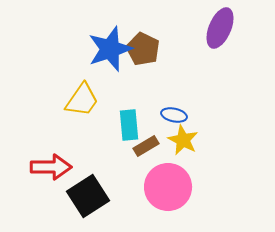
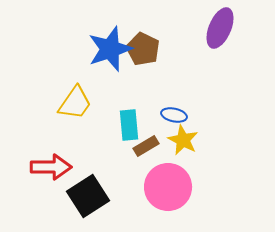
yellow trapezoid: moved 7 px left, 3 px down
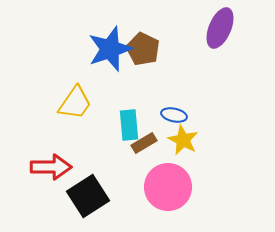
brown rectangle: moved 2 px left, 3 px up
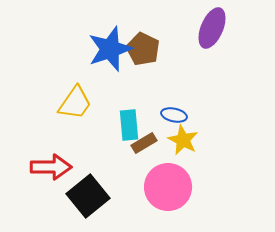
purple ellipse: moved 8 px left
black square: rotated 6 degrees counterclockwise
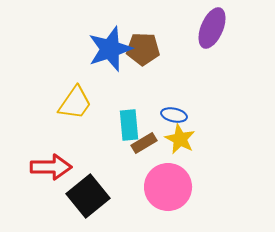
brown pentagon: rotated 24 degrees counterclockwise
yellow star: moved 3 px left, 1 px up
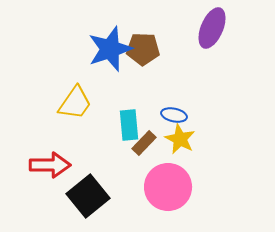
brown rectangle: rotated 15 degrees counterclockwise
red arrow: moved 1 px left, 2 px up
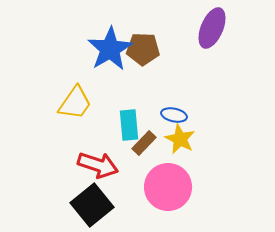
blue star: rotated 12 degrees counterclockwise
red arrow: moved 48 px right; rotated 18 degrees clockwise
black square: moved 4 px right, 9 px down
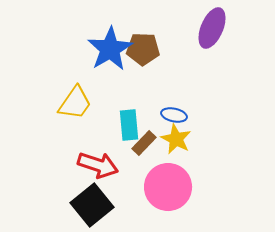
yellow star: moved 4 px left
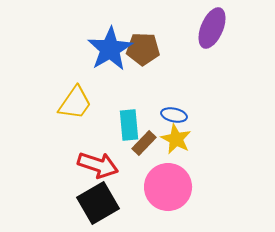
black square: moved 6 px right, 2 px up; rotated 9 degrees clockwise
